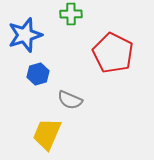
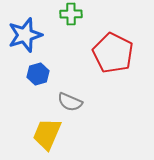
gray semicircle: moved 2 px down
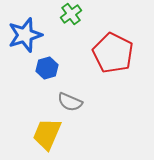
green cross: rotated 35 degrees counterclockwise
blue hexagon: moved 9 px right, 6 px up
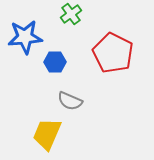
blue star: moved 2 px down; rotated 12 degrees clockwise
blue hexagon: moved 8 px right, 6 px up; rotated 15 degrees clockwise
gray semicircle: moved 1 px up
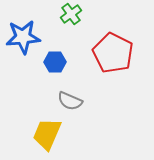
blue star: moved 2 px left
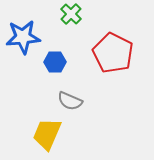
green cross: rotated 10 degrees counterclockwise
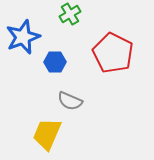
green cross: moved 1 px left; rotated 15 degrees clockwise
blue star: rotated 16 degrees counterclockwise
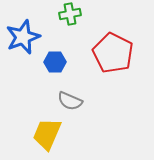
green cross: rotated 20 degrees clockwise
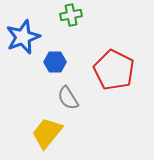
green cross: moved 1 px right, 1 px down
red pentagon: moved 1 px right, 17 px down
gray semicircle: moved 2 px left, 3 px up; rotated 35 degrees clockwise
yellow trapezoid: moved 1 px up; rotated 16 degrees clockwise
